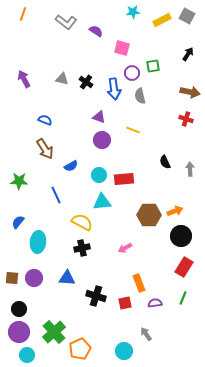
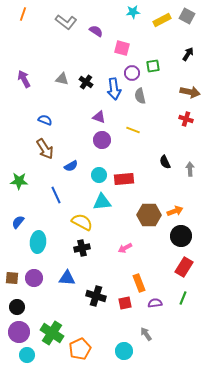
black circle at (19, 309): moved 2 px left, 2 px up
green cross at (54, 332): moved 2 px left, 1 px down; rotated 15 degrees counterclockwise
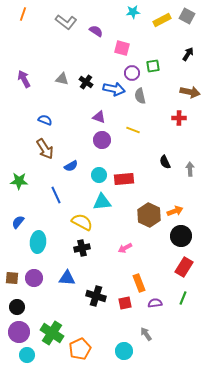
blue arrow at (114, 89): rotated 70 degrees counterclockwise
red cross at (186, 119): moved 7 px left, 1 px up; rotated 16 degrees counterclockwise
brown hexagon at (149, 215): rotated 25 degrees clockwise
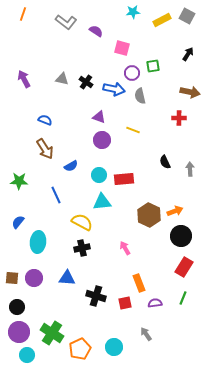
pink arrow at (125, 248): rotated 88 degrees clockwise
cyan circle at (124, 351): moved 10 px left, 4 px up
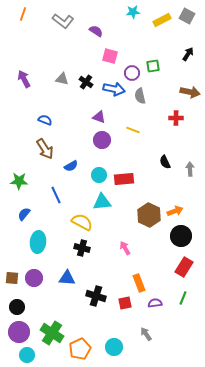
gray L-shape at (66, 22): moved 3 px left, 1 px up
pink square at (122, 48): moved 12 px left, 8 px down
red cross at (179, 118): moved 3 px left
blue semicircle at (18, 222): moved 6 px right, 8 px up
black cross at (82, 248): rotated 28 degrees clockwise
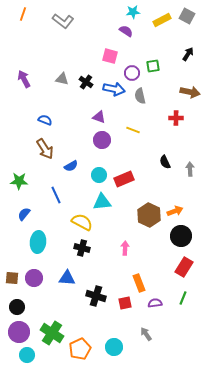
purple semicircle at (96, 31): moved 30 px right
red rectangle at (124, 179): rotated 18 degrees counterclockwise
pink arrow at (125, 248): rotated 32 degrees clockwise
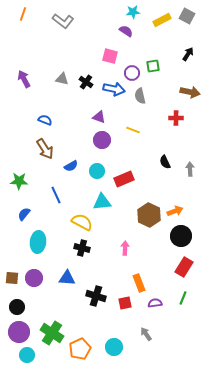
cyan circle at (99, 175): moved 2 px left, 4 px up
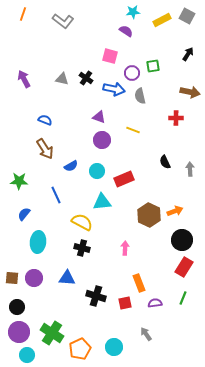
black cross at (86, 82): moved 4 px up
black circle at (181, 236): moved 1 px right, 4 px down
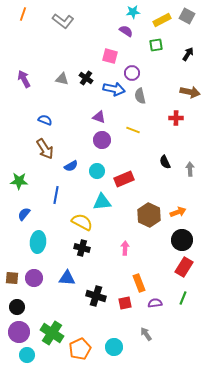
green square at (153, 66): moved 3 px right, 21 px up
blue line at (56, 195): rotated 36 degrees clockwise
orange arrow at (175, 211): moved 3 px right, 1 px down
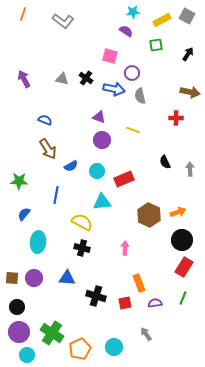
brown arrow at (45, 149): moved 3 px right
